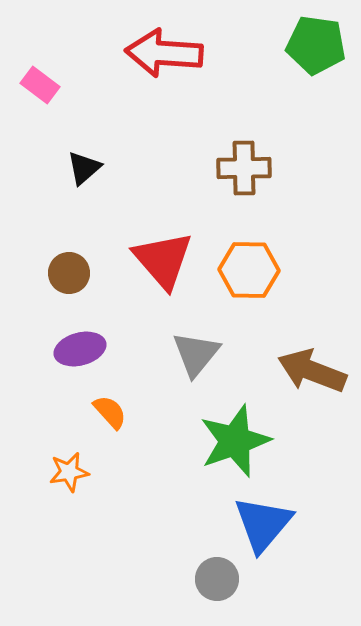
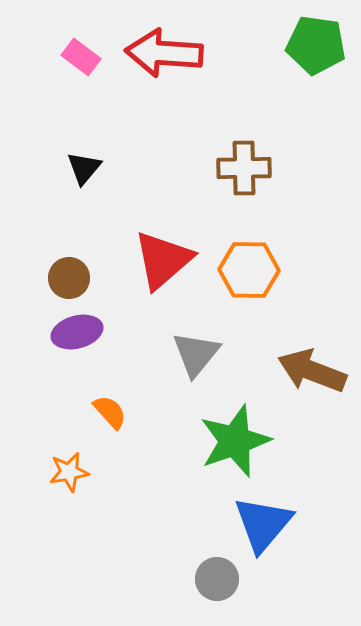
pink rectangle: moved 41 px right, 28 px up
black triangle: rotated 9 degrees counterclockwise
red triangle: rotated 30 degrees clockwise
brown circle: moved 5 px down
purple ellipse: moved 3 px left, 17 px up
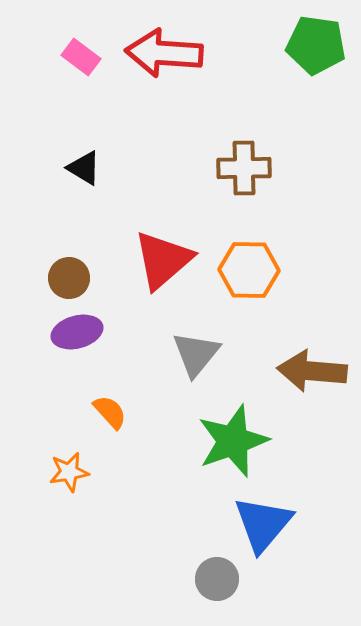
black triangle: rotated 39 degrees counterclockwise
brown arrow: rotated 16 degrees counterclockwise
green star: moved 2 px left
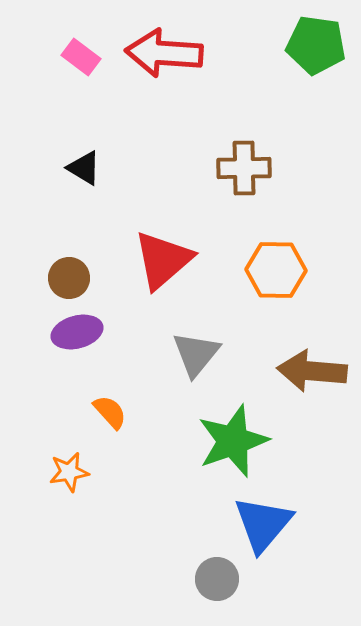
orange hexagon: moved 27 px right
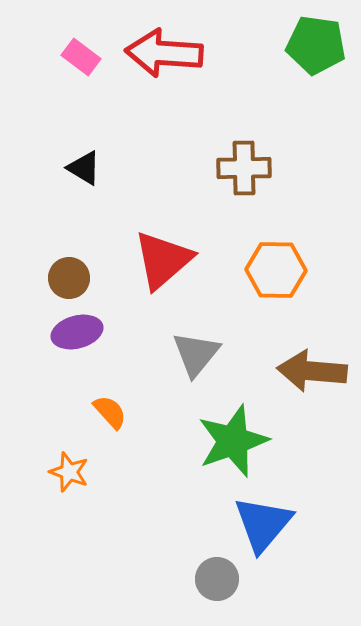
orange star: rotated 30 degrees clockwise
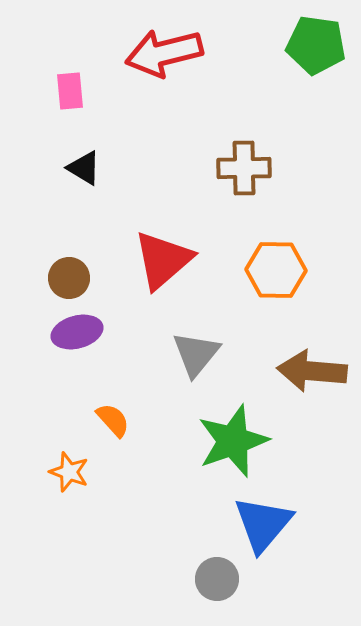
red arrow: rotated 18 degrees counterclockwise
pink rectangle: moved 11 px left, 34 px down; rotated 48 degrees clockwise
orange semicircle: moved 3 px right, 8 px down
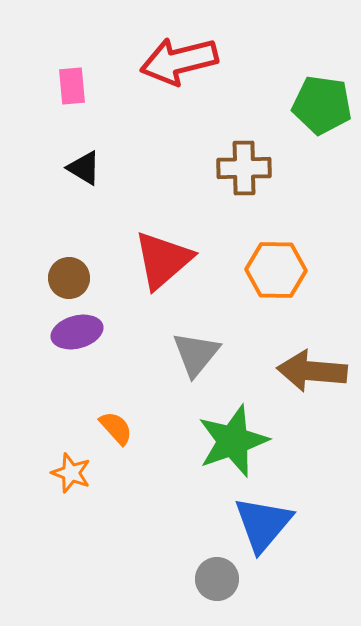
green pentagon: moved 6 px right, 60 px down
red arrow: moved 15 px right, 8 px down
pink rectangle: moved 2 px right, 5 px up
orange semicircle: moved 3 px right, 8 px down
orange star: moved 2 px right, 1 px down
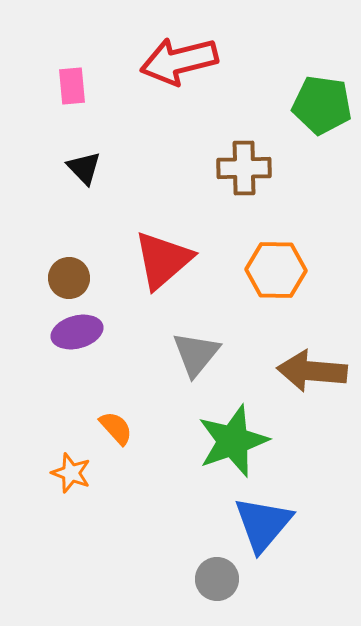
black triangle: rotated 15 degrees clockwise
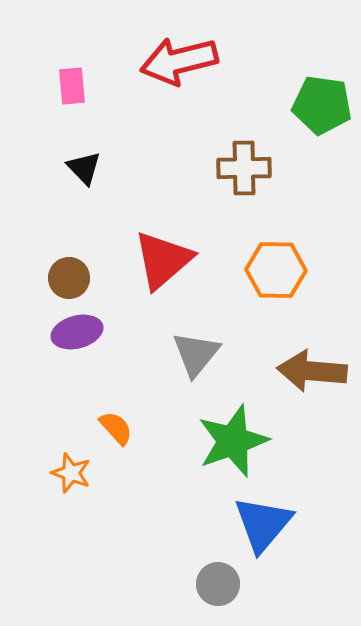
gray circle: moved 1 px right, 5 px down
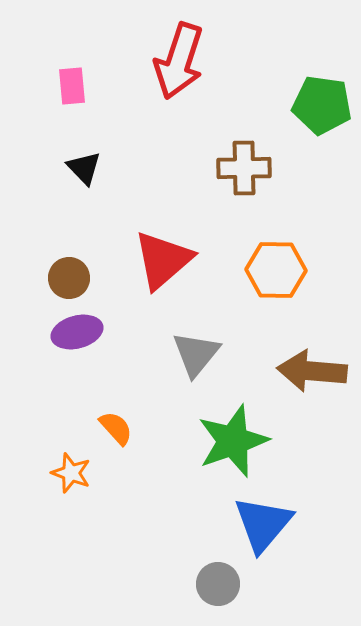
red arrow: rotated 58 degrees counterclockwise
